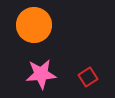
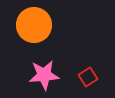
pink star: moved 3 px right, 1 px down
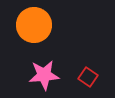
red square: rotated 24 degrees counterclockwise
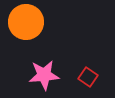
orange circle: moved 8 px left, 3 px up
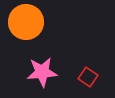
pink star: moved 2 px left, 3 px up
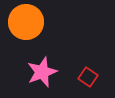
pink star: rotated 16 degrees counterclockwise
